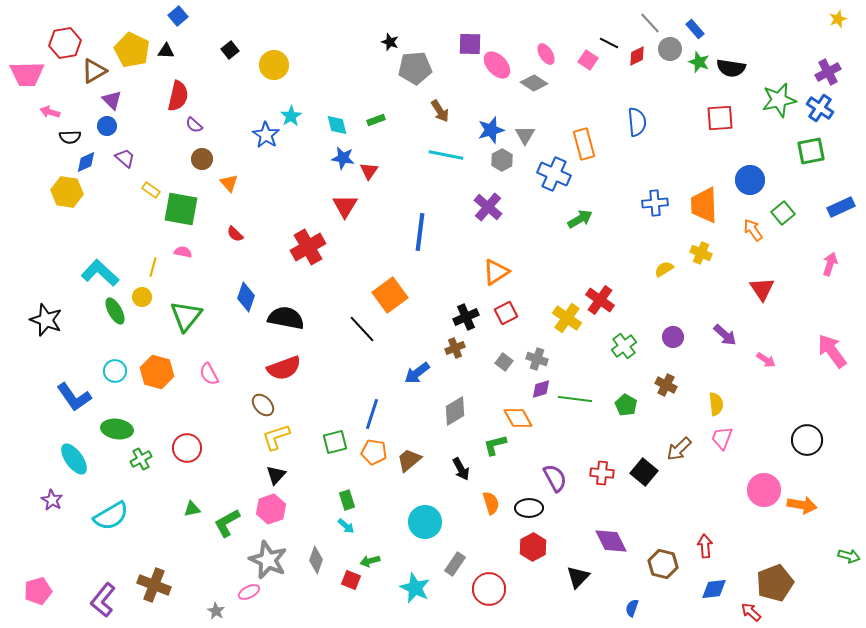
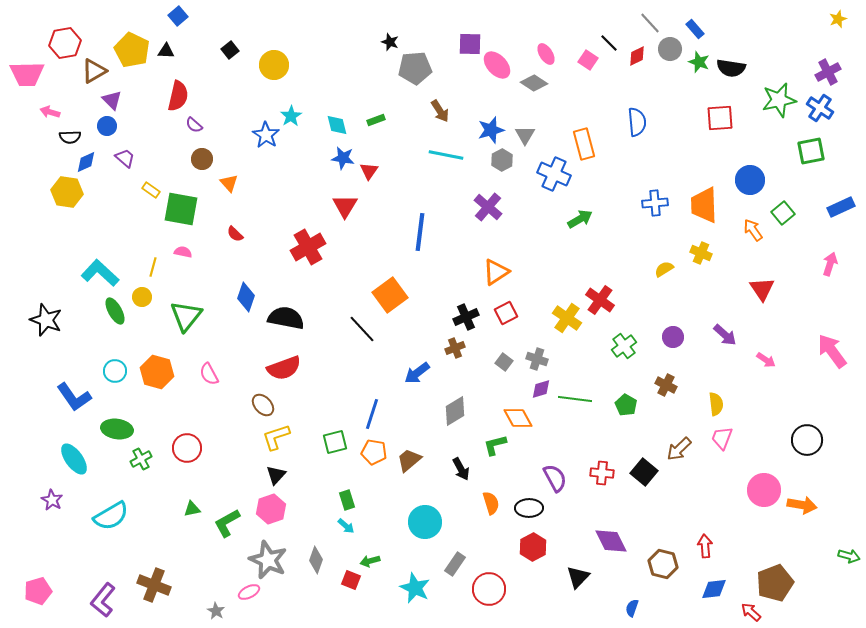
black line at (609, 43): rotated 18 degrees clockwise
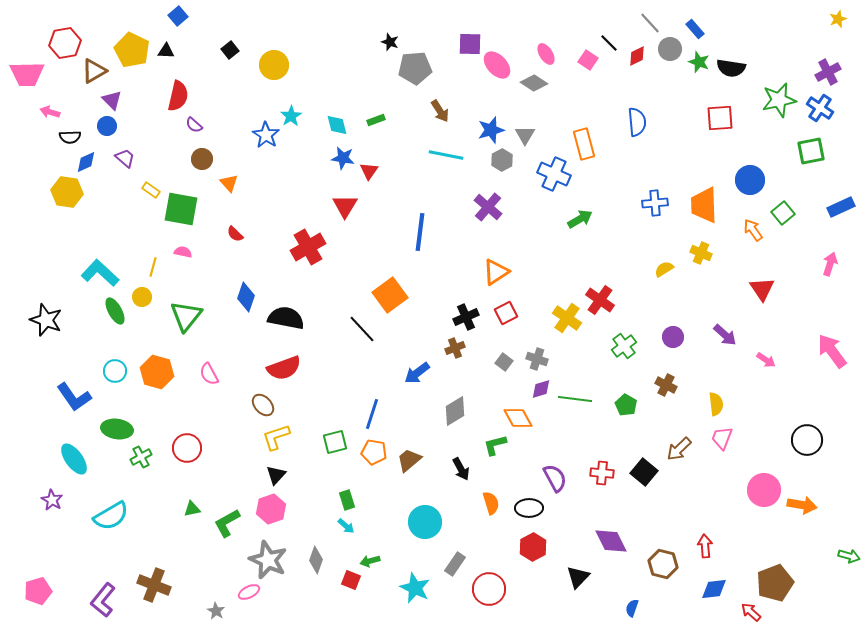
green cross at (141, 459): moved 2 px up
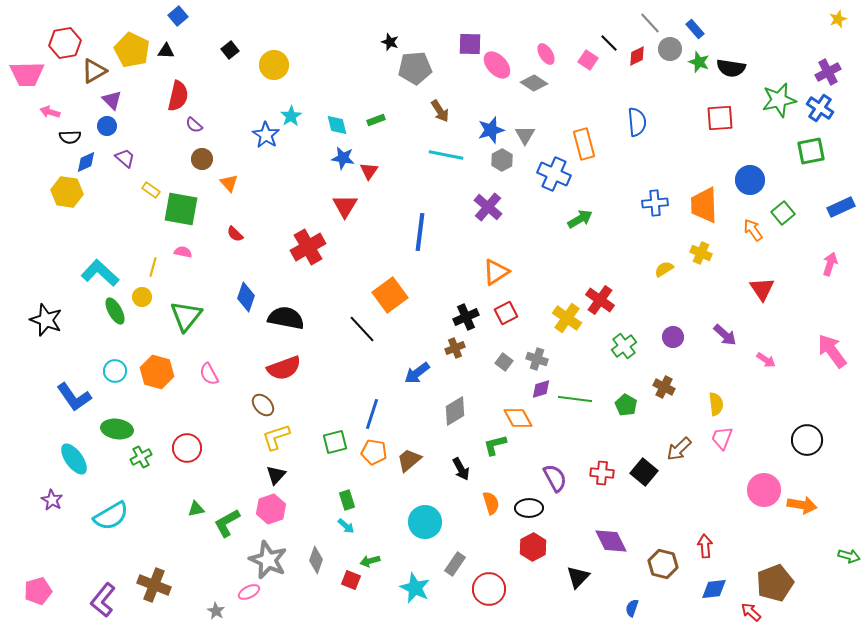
brown cross at (666, 385): moved 2 px left, 2 px down
green triangle at (192, 509): moved 4 px right
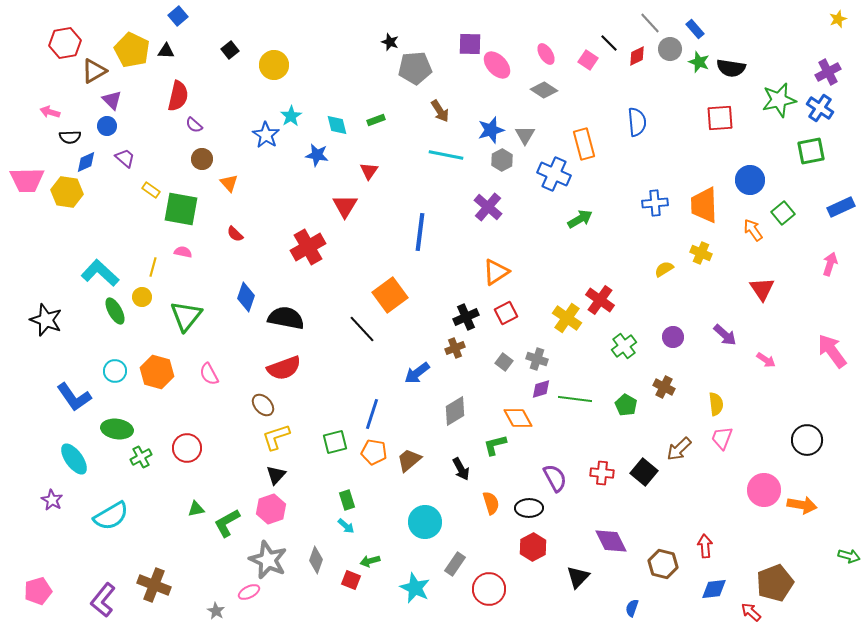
pink trapezoid at (27, 74): moved 106 px down
gray diamond at (534, 83): moved 10 px right, 7 px down
blue star at (343, 158): moved 26 px left, 3 px up
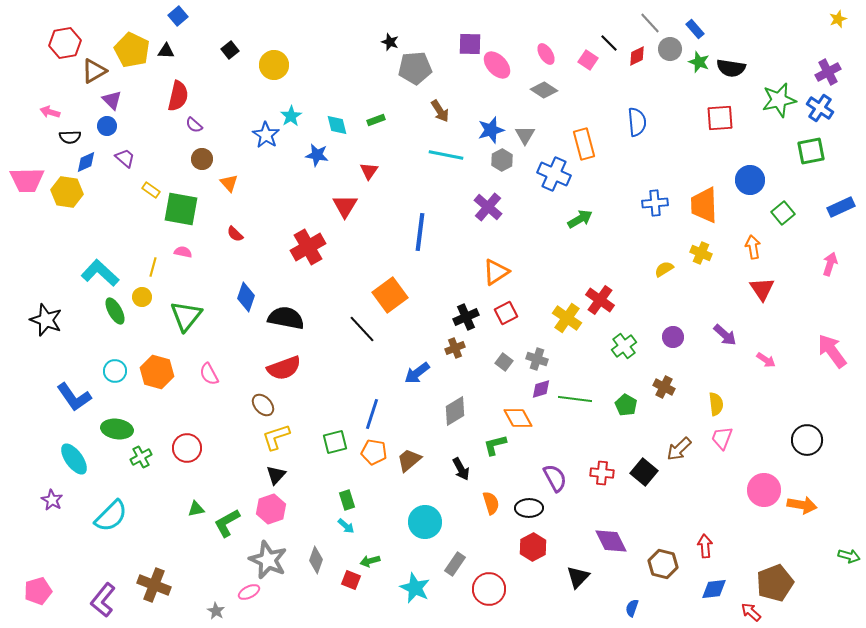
orange arrow at (753, 230): moved 17 px down; rotated 25 degrees clockwise
cyan semicircle at (111, 516): rotated 15 degrees counterclockwise
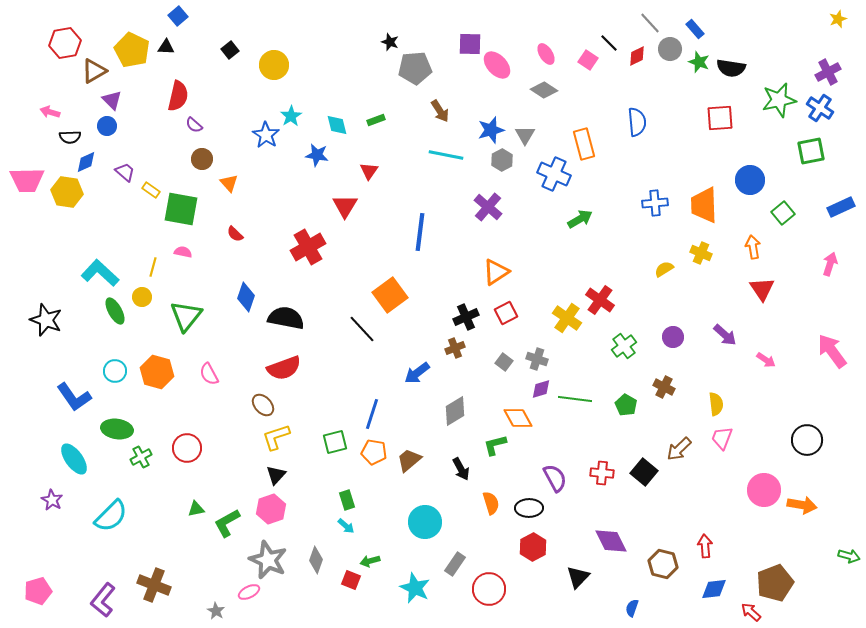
black triangle at (166, 51): moved 4 px up
purple trapezoid at (125, 158): moved 14 px down
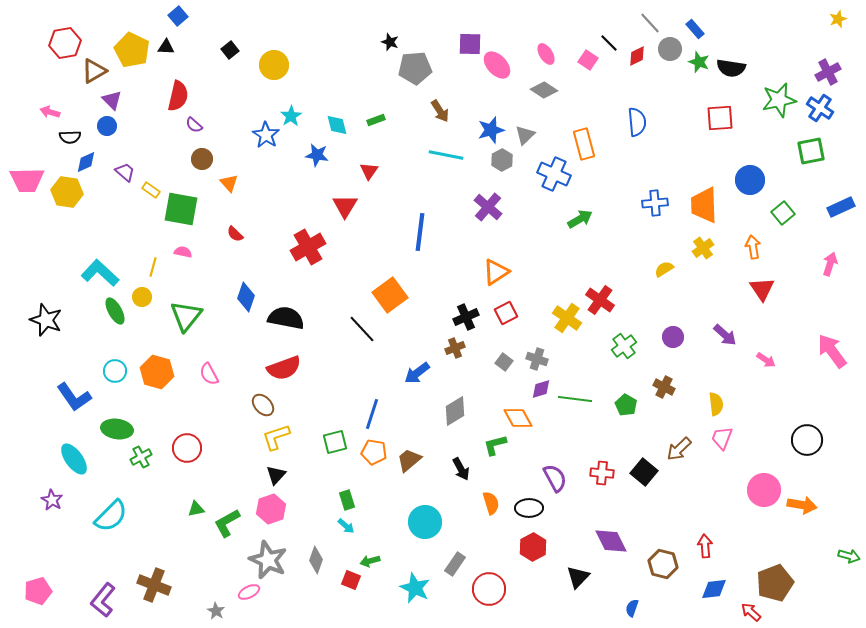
gray triangle at (525, 135): rotated 15 degrees clockwise
yellow cross at (701, 253): moved 2 px right, 5 px up; rotated 30 degrees clockwise
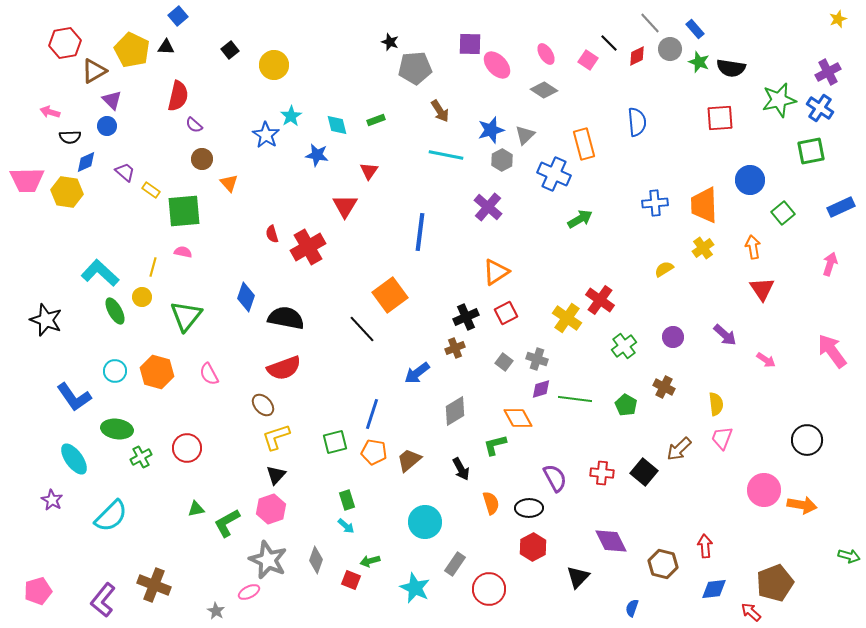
green square at (181, 209): moved 3 px right, 2 px down; rotated 15 degrees counterclockwise
red semicircle at (235, 234): moved 37 px right; rotated 30 degrees clockwise
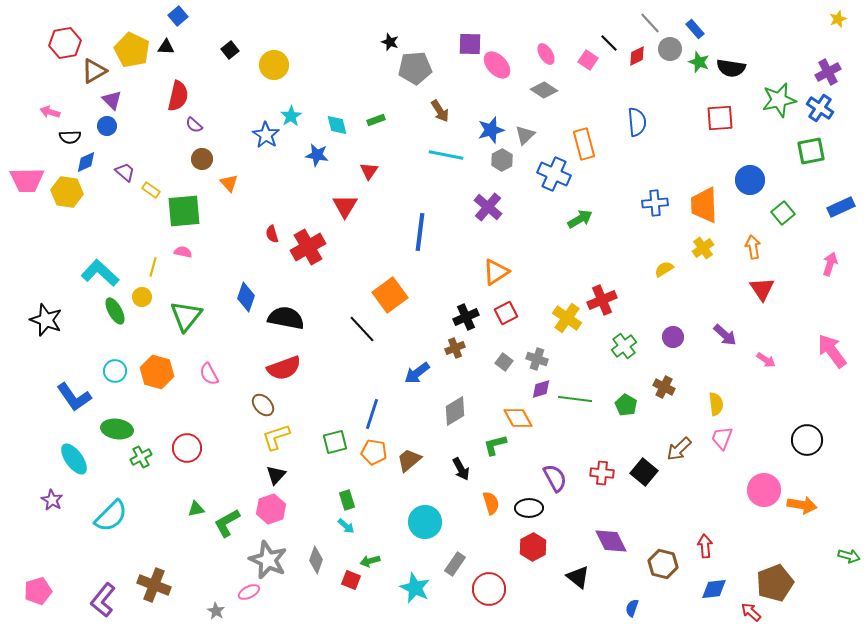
red cross at (600, 300): moved 2 px right; rotated 32 degrees clockwise
black triangle at (578, 577): rotated 35 degrees counterclockwise
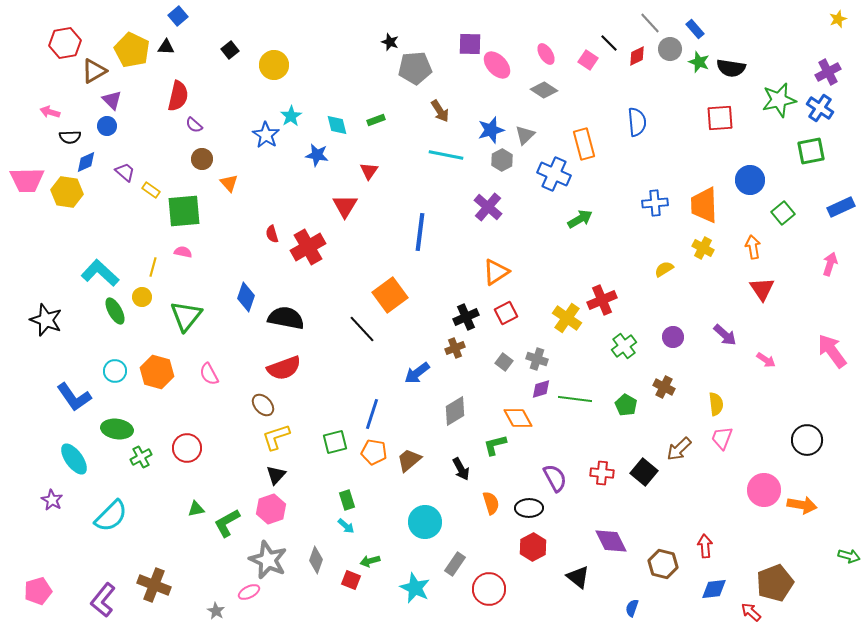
yellow cross at (703, 248): rotated 25 degrees counterclockwise
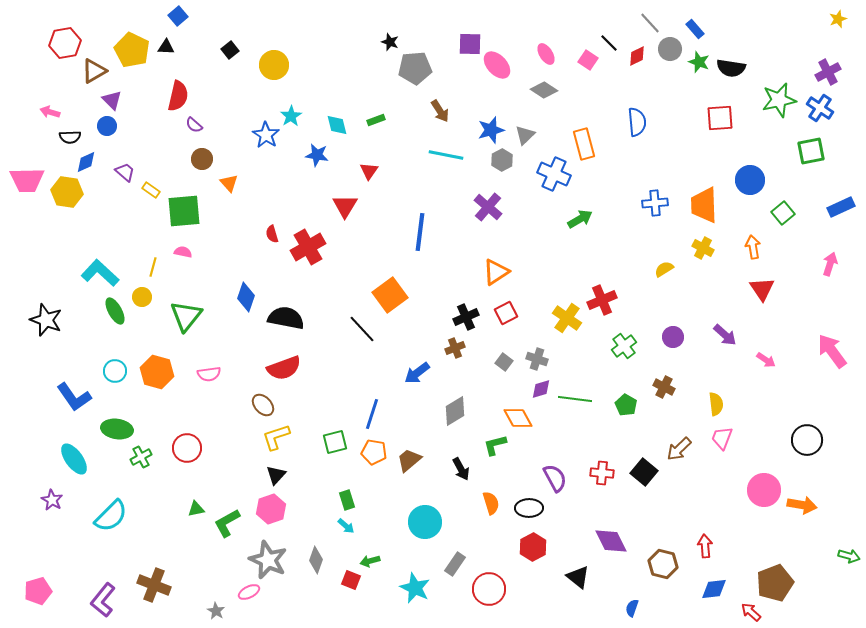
pink semicircle at (209, 374): rotated 70 degrees counterclockwise
